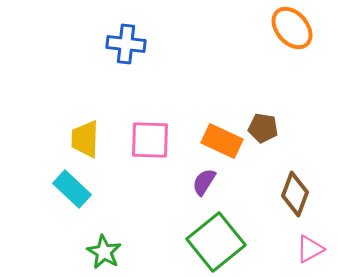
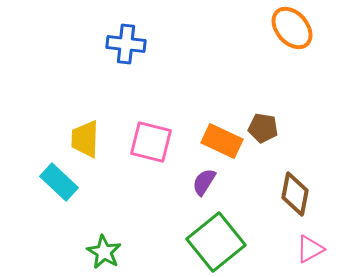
pink square: moved 1 px right, 2 px down; rotated 12 degrees clockwise
cyan rectangle: moved 13 px left, 7 px up
brown diamond: rotated 9 degrees counterclockwise
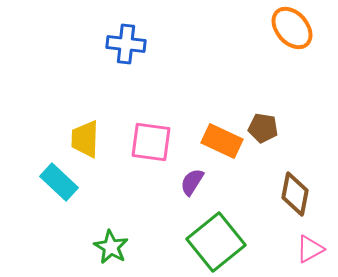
pink square: rotated 6 degrees counterclockwise
purple semicircle: moved 12 px left
green star: moved 7 px right, 5 px up
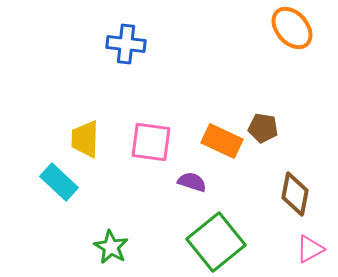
purple semicircle: rotated 76 degrees clockwise
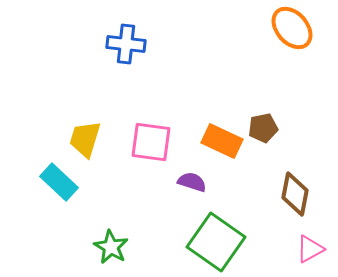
brown pentagon: rotated 20 degrees counterclockwise
yellow trapezoid: rotated 15 degrees clockwise
green square: rotated 16 degrees counterclockwise
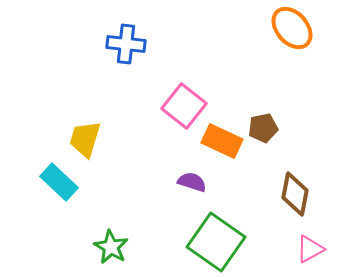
pink square: moved 33 px right, 36 px up; rotated 30 degrees clockwise
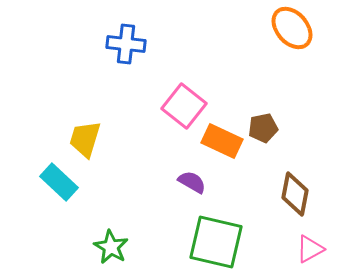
purple semicircle: rotated 12 degrees clockwise
green square: rotated 22 degrees counterclockwise
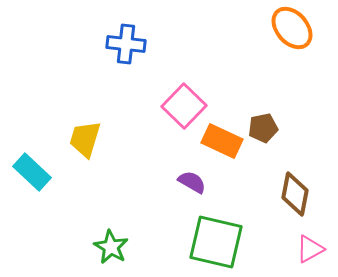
pink square: rotated 6 degrees clockwise
cyan rectangle: moved 27 px left, 10 px up
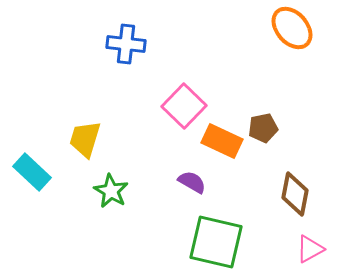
green star: moved 56 px up
